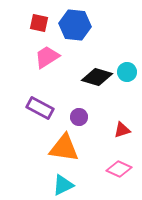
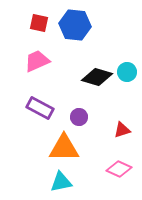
pink trapezoid: moved 10 px left, 4 px down; rotated 8 degrees clockwise
orange triangle: rotated 8 degrees counterclockwise
cyan triangle: moved 2 px left, 3 px up; rotated 15 degrees clockwise
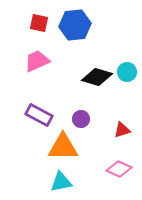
blue hexagon: rotated 12 degrees counterclockwise
purple rectangle: moved 1 px left, 7 px down
purple circle: moved 2 px right, 2 px down
orange triangle: moved 1 px left, 1 px up
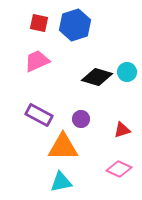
blue hexagon: rotated 12 degrees counterclockwise
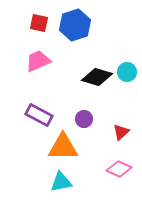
pink trapezoid: moved 1 px right
purple circle: moved 3 px right
red triangle: moved 1 px left, 2 px down; rotated 24 degrees counterclockwise
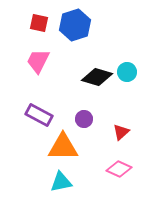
pink trapezoid: rotated 40 degrees counterclockwise
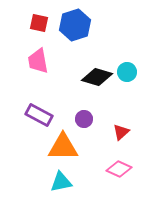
pink trapezoid: rotated 36 degrees counterclockwise
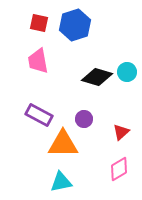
orange triangle: moved 3 px up
pink diamond: rotated 55 degrees counterclockwise
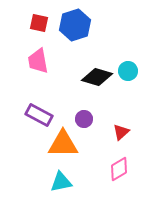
cyan circle: moved 1 px right, 1 px up
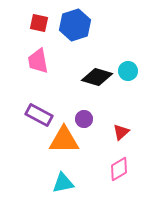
orange triangle: moved 1 px right, 4 px up
cyan triangle: moved 2 px right, 1 px down
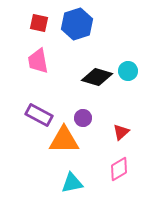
blue hexagon: moved 2 px right, 1 px up
purple circle: moved 1 px left, 1 px up
cyan triangle: moved 9 px right
